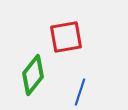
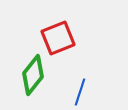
red square: moved 8 px left, 1 px down; rotated 12 degrees counterclockwise
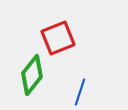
green diamond: moved 1 px left
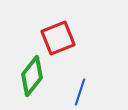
green diamond: moved 1 px down
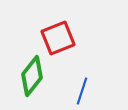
blue line: moved 2 px right, 1 px up
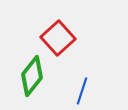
red square: rotated 20 degrees counterclockwise
